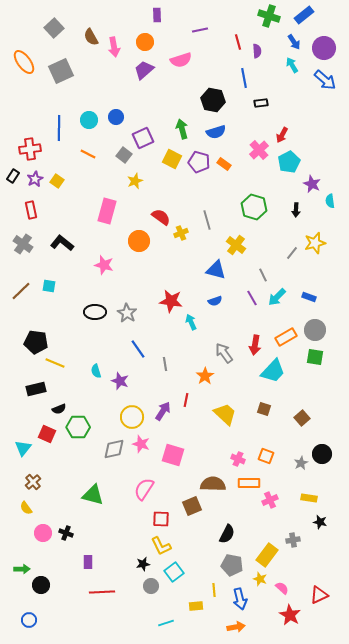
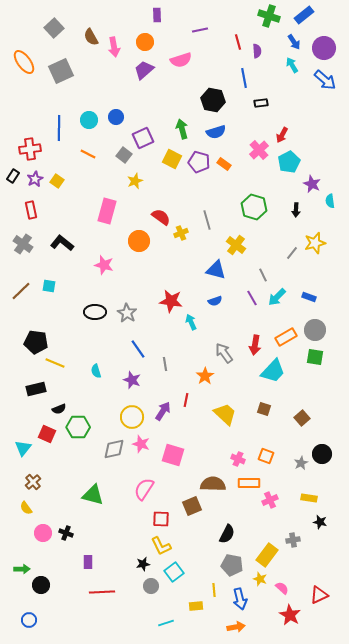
purple star at (120, 381): moved 12 px right, 1 px up
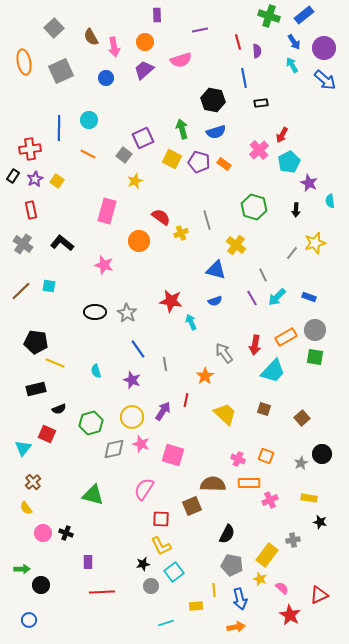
orange ellipse at (24, 62): rotated 25 degrees clockwise
blue circle at (116, 117): moved 10 px left, 39 px up
purple star at (312, 184): moved 3 px left, 1 px up
green hexagon at (78, 427): moved 13 px right, 4 px up; rotated 15 degrees counterclockwise
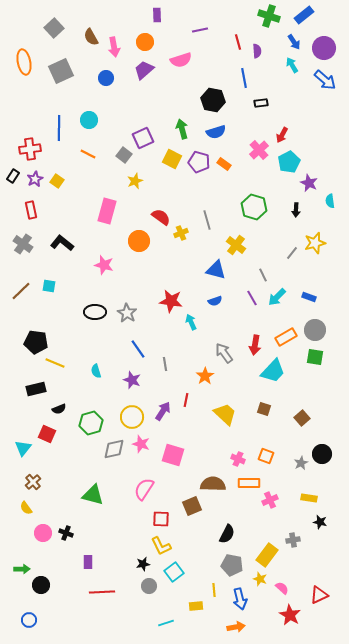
gray circle at (151, 586): moved 2 px left
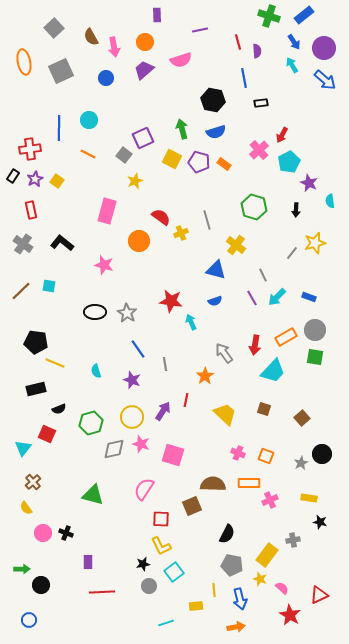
pink cross at (238, 459): moved 6 px up
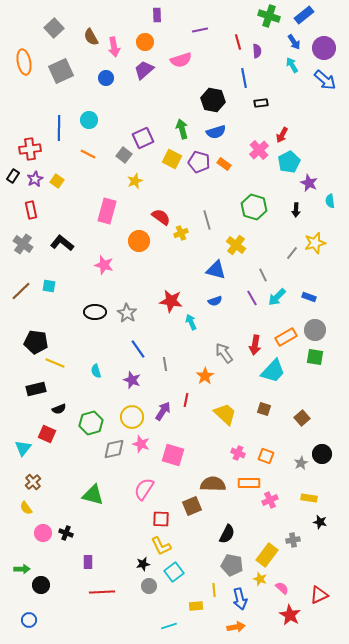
cyan line at (166, 623): moved 3 px right, 3 px down
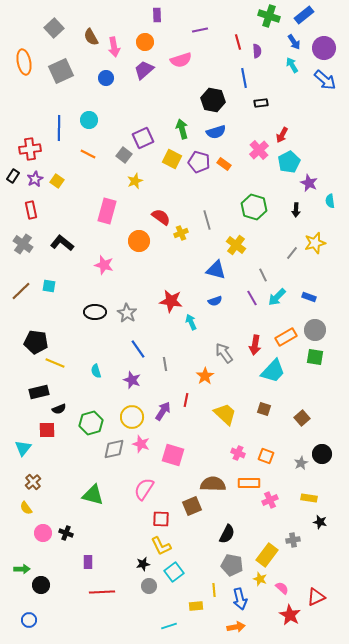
black rectangle at (36, 389): moved 3 px right, 3 px down
red square at (47, 434): moved 4 px up; rotated 24 degrees counterclockwise
red triangle at (319, 595): moved 3 px left, 2 px down
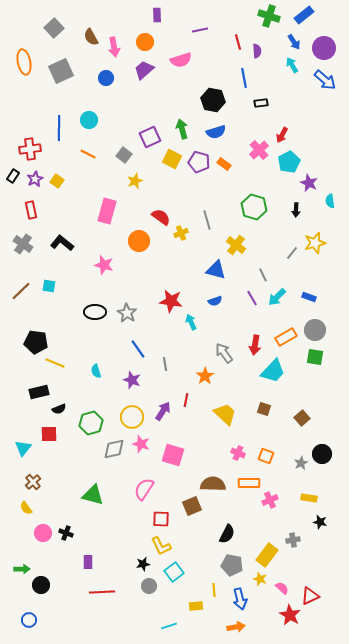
purple square at (143, 138): moved 7 px right, 1 px up
red square at (47, 430): moved 2 px right, 4 px down
red triangle at (316, 597): moved 6 px left, 1 px up
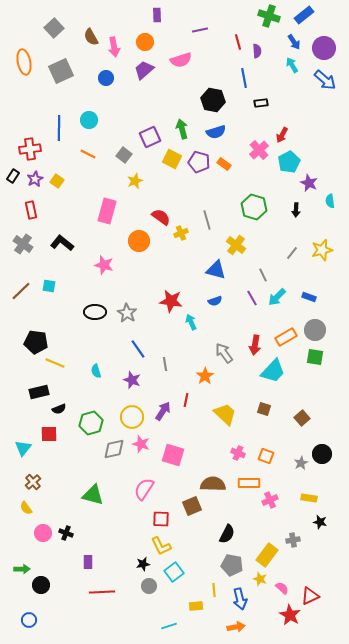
yellow star at (315, 243): moved 7 px right, 7 px down
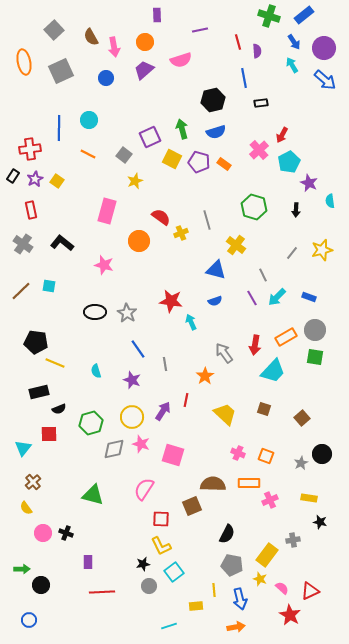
gray square at (54, 28): moved 2 px down
black hexagon at (213, 100): rotated 25 degrees counterclockwise
red triangle at (310, 596): moved 5 px up
